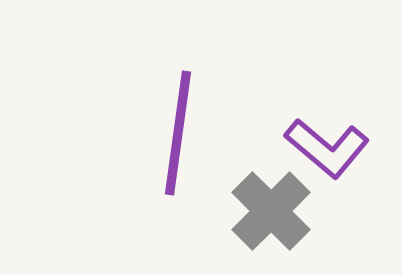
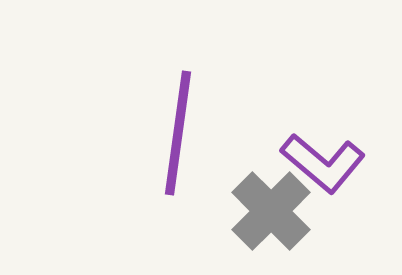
purple L-shape: moved 4 px left, 15 px down
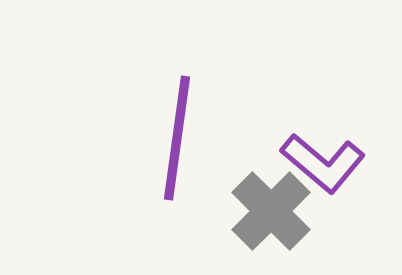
purple line: moved 1 px left, 5 px down
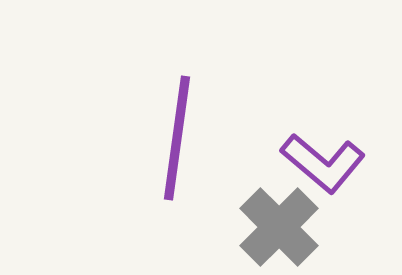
gray cross: moved 8 px right, 16 px down
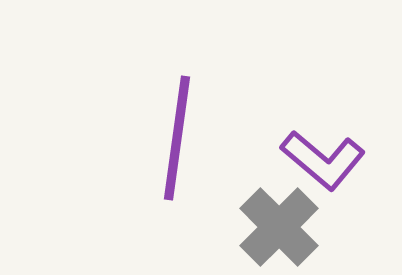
purple L-shape: moved 3 px up
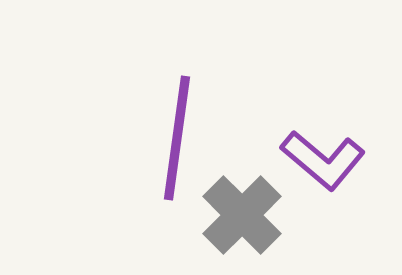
gray cross: moved 37 px left, 12 px up
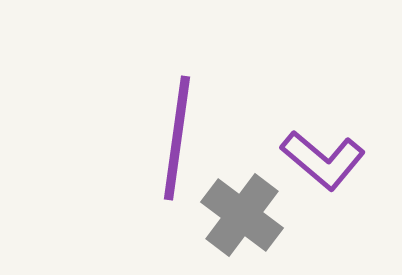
gray cross: rotated 8 degrees counterclockwise
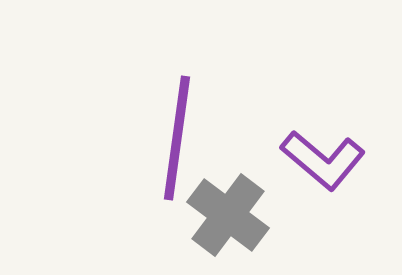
gray cross: moved 14 px left
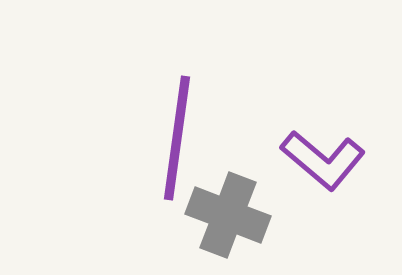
gray cross: rotated 16 degrees counterclockwise
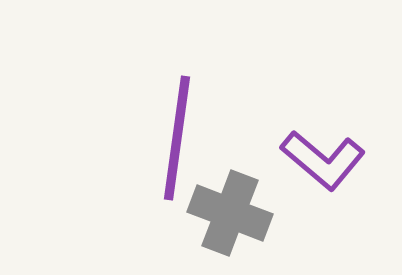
gray cross: moved 2 px right, 2 px up
